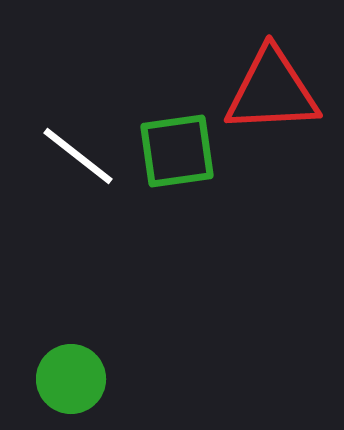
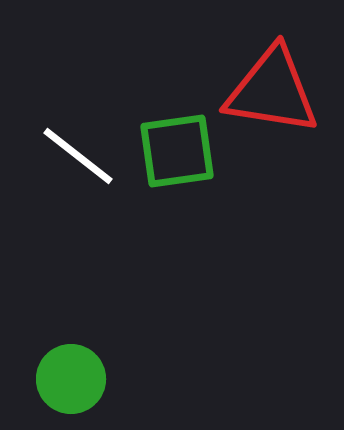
red triangle: rotated 12 degrees clockwise
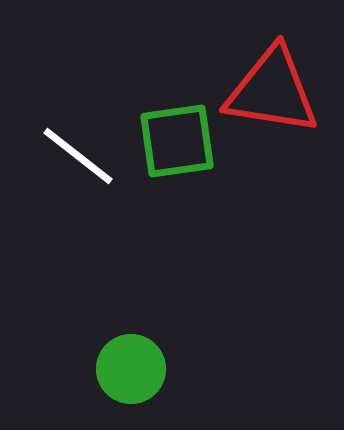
green square: moved 10 px up
green circle: moved 60 px right, 10 px up
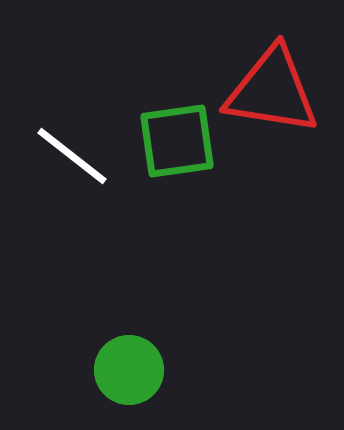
white line: moved 6 px left
green circle: moved 2 px left, 1 px down
